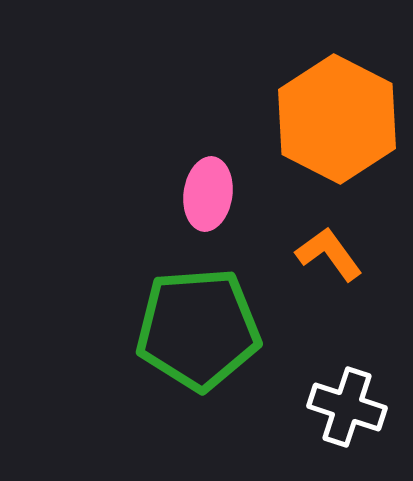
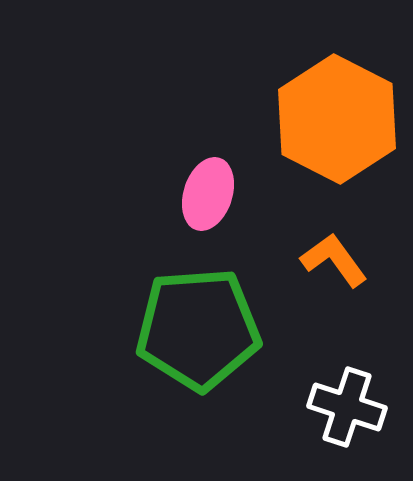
pink ellipse: rotated 10 degrees clockwise
orange L-shape: moved 5 px right, 6 px down
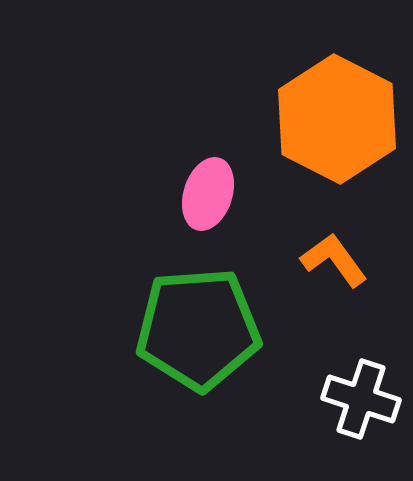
white cross: moved 14 px right, 8 px up
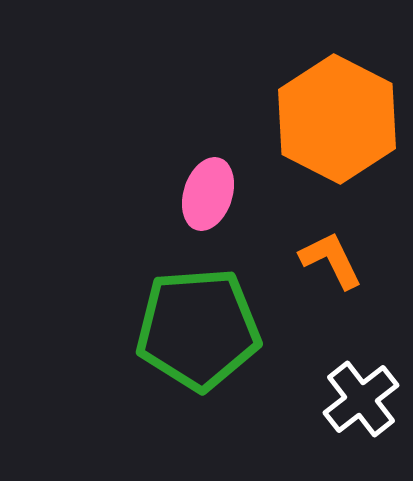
orange L-shape: moved 3 px left; rotated 10 degrees clockwise
white cross: rotated 34 degrees clockwise
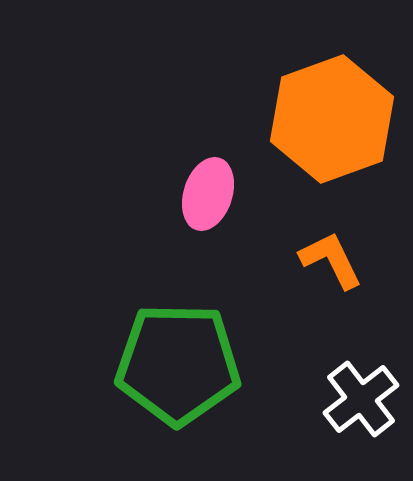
orange hexagon: moved 5 px left; rotated 13 degrees clockwise
green pentagon: moved 20 px left, 35 px down; rotated 5 degrees clockwise
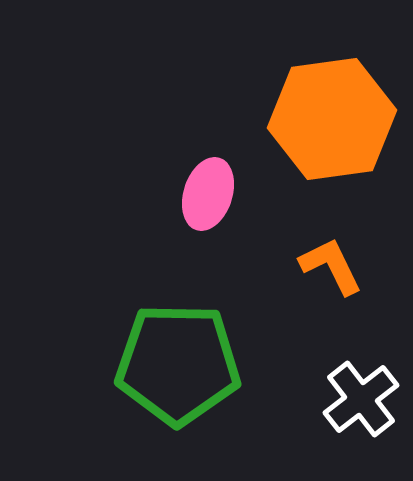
orange hexagon: rotated 12 degrees clockwise
orange L-shape: moved 6 px down
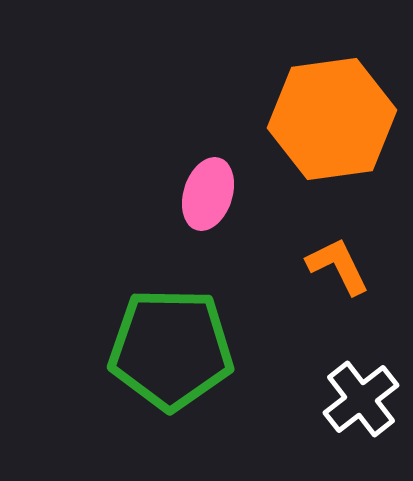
orange L-shape: moved 7 px right
green pentagon: moved 7 px left, 15 px up
